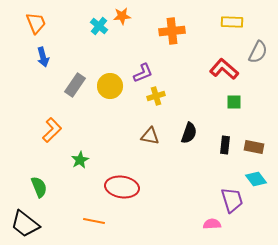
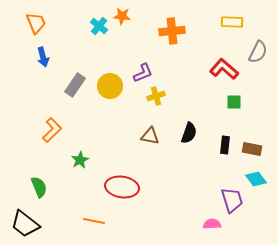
orange star: rotated 12 degrees clockwise
brown rectangle: moved 2 px left, 2 px down
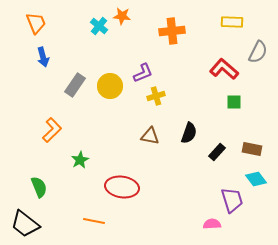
black rectangle: moved 8 px left, 7 px down; rotated 36 degrees clockwise
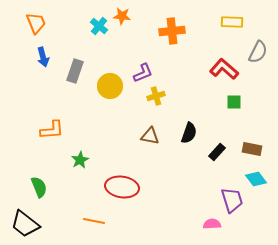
gray rectangle: moved 14 px up; rotated 15 degrees counterclockwise
orange L-shape: rotated 40 degrees clockwise
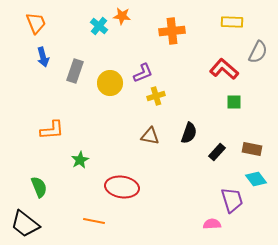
yellow circle: moved 3 px up
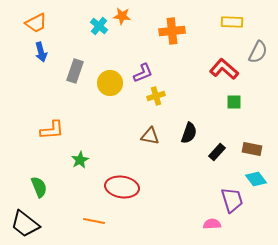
orange trapezoid: rotated 85 degrees clockwise
blue arrow: moved 2 px left, 5 px up
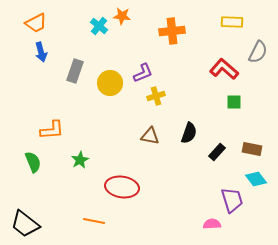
green semicircle: moved 6 px left, 25 px up
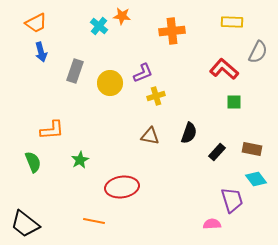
red ellipse: rotated 16 degrees counterclockwise
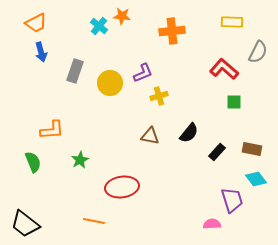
yellow cross: moved 3 px right
black semicircle: rotated 20 degrees clockwise
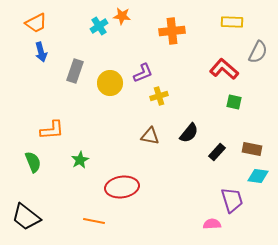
cyan cross: rotated 18 degrees clockwise
green square: rotated 14 degrees clockwise
cyan diamond: moved 2 px right, 3 px up; rotated 45 degrees counterclockwise
black trapezoid: moved 1 px right, 7 px up
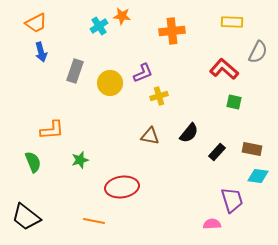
green star: rotated 12 degrees clockwise
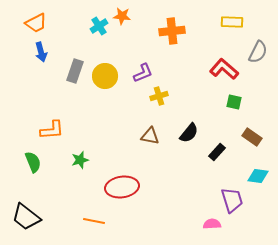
yellow circle: moved 5 px left, 7 px up
brown rectangle: moved 12 px up; rotated 24 degrees clockwise
